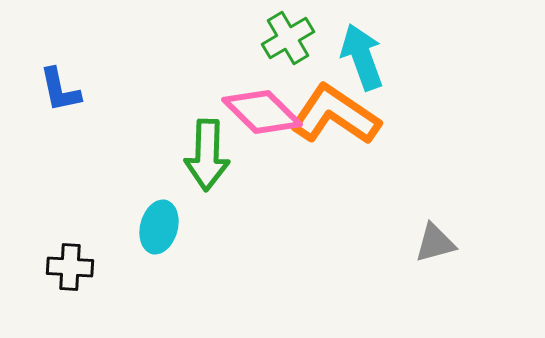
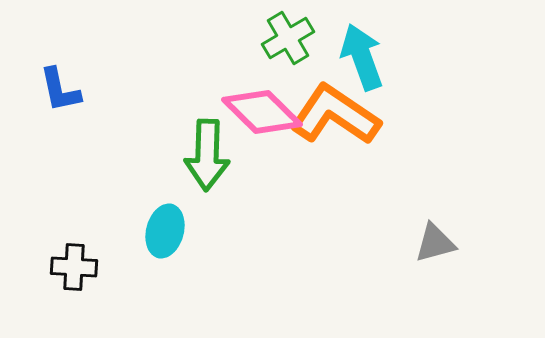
cyan ellipse: moved 6 px right, 4 px down
black cross: moved 4 px right
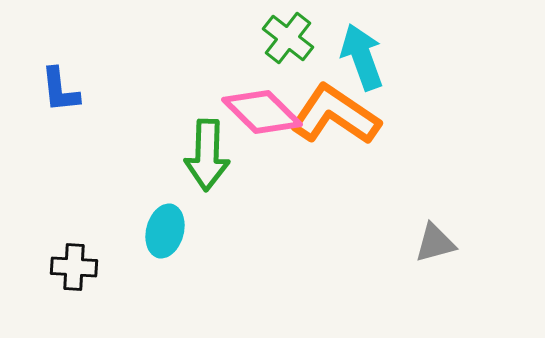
green cross: rotated 21 degrees counterclockwise
blue L-shape: rotated 6 degrees clockwise
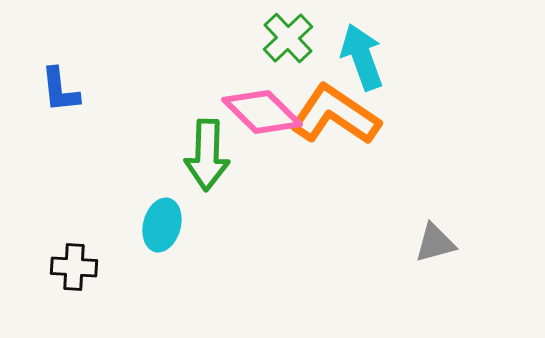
green cross: rotated 9 degrees clockwise
cyan ellipse: moved 3 px left, 6 px up
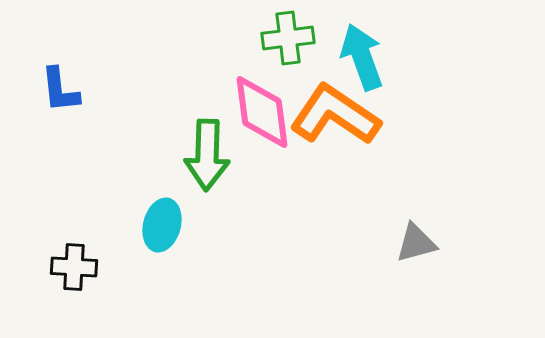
green cross: rotated 36 degrees clockwise
pink diamond: rotated 38 degrees clockwise
gray triangle: moved 19 px left
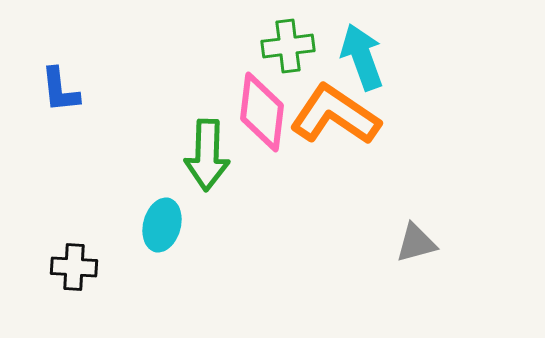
green cross: moved 8 px down
pink diamond: rotated 14 degrees clockwise
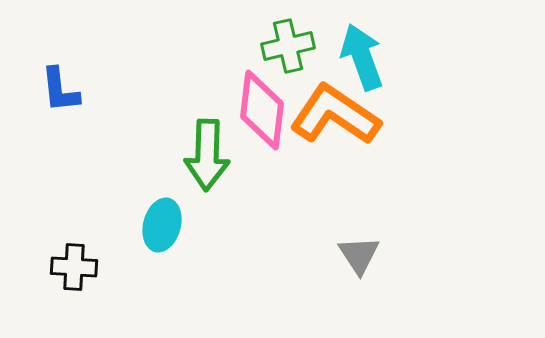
green cross: rotated 6 degrees counterclockwise
pink diamond: moved 2 px up
gray triangle: moved 57 px left, 12 px down; rotated 48 degrees counterclockwise
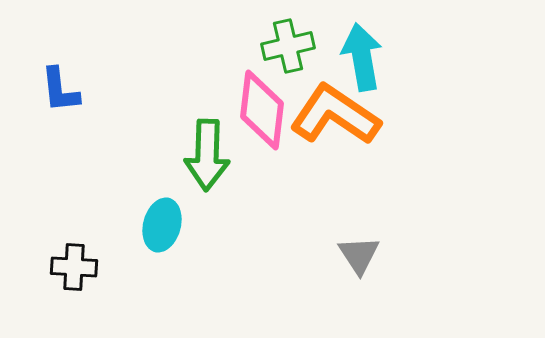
cyan arrow: rotated 10 degrees clockwise
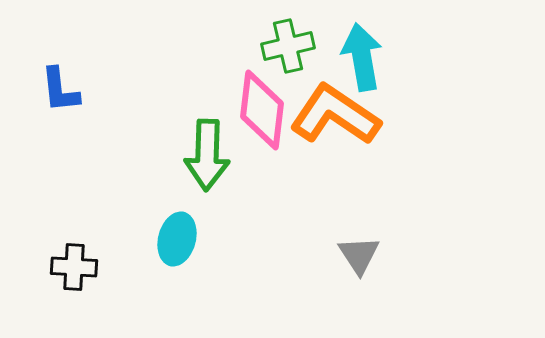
cyan ellipse: moved 15 px right, 14 px down
